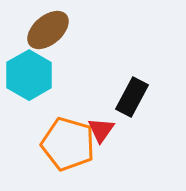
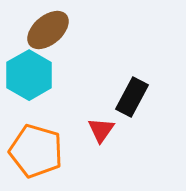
orange pentagon: moved 32 px left, 7 px down
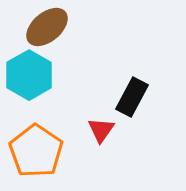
brown ellipse: moved 1 px left, 3 px up
orange pentagon: rotated 18 degrees clockwise
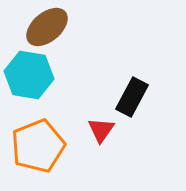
cyan hexagon: rotated 21 degrees counterclockwise
orange pentagon: moved 2 px right, 5 px up; rotated 16 degrees clockwise
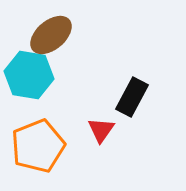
brown ellipse: moved 4 px right, 8 px down
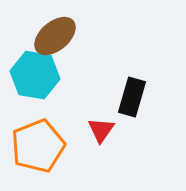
brown ellipse: moved 4 px right, 1 px down
cyan hexagon: moved 6 px right
black rectangle: rotated 12 degrees counterclockwise
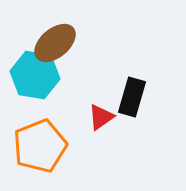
brown ellipse: moved 7 px down
red triangle: moved 13 px up; rotated 20 degrees clockwise
orange pentagon: moved 2 px right
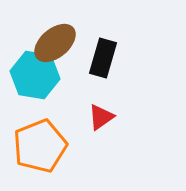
black rectangle: moved 29 px left, 39 px up
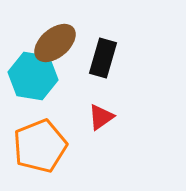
cyan hexagon: moved 2 px left, 1 px down
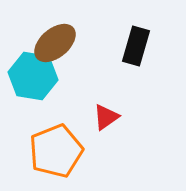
black rectangle: moved 33 px right, 12 px up
red triangle: moved 5 px right
orange pentagon: moved 16 px right, 5 px down
